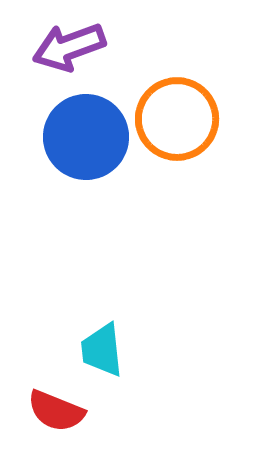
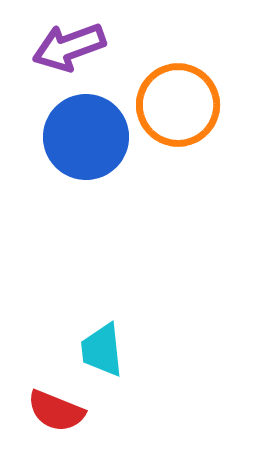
orange circle: moved 1 px right, 14 px up
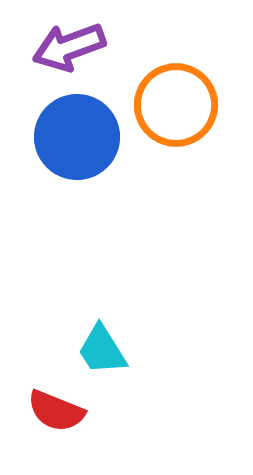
orange circle: moved 2 px left
blue circle: moved 9 px left
cyan trapezoid: rotated 26 degrees counterclockwise
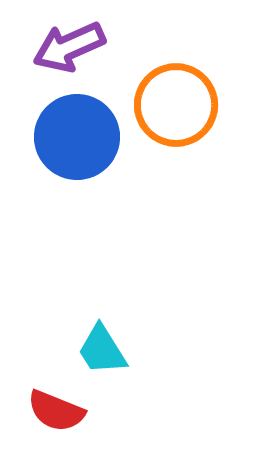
purple arrow: rotated 4 degrees counterclockwise
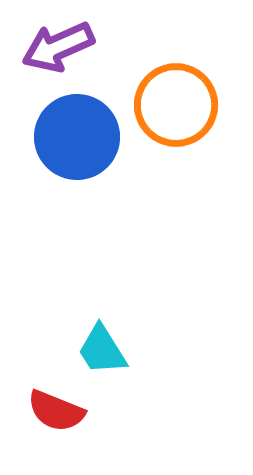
purple arrow: moved 11 px left
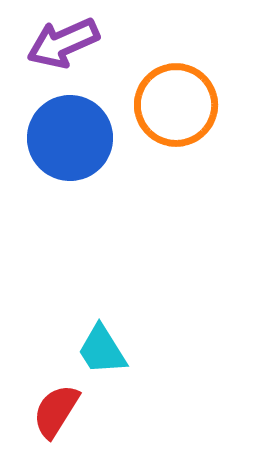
purple arrow: moved 5 px right, 4 px up
blue circle: moved 7 px left, 1 px down
red semicircle: rotated 100 degrees clockwise
